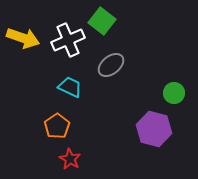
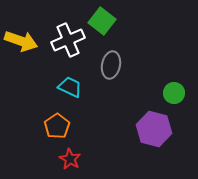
yellow arrow: moved 2 px left, 3 px down
gray ellipse: rotated 40 degrees counterclockwise
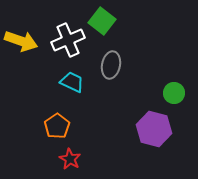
cyan trapezoid: moved 2 px right, 5 px up
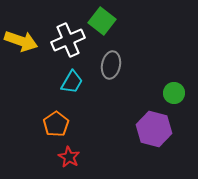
cyan trapezoid: rotated 95 degrees clockwise
orange pentagon: moved 1 px left, 2 px up
red star: moved 1 px left, 2 px up
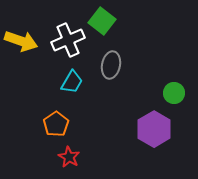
purple hexagon: rotated 16 degrees clockwise
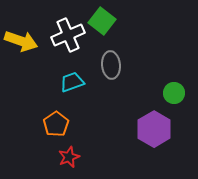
white cross: moved 5 px up
gray ellipse: rotated 16 degrees counterclockwise
cyan trapezoid: rotated 140 degrees counterclockwise
red star: rotated 20 degrees clockwise
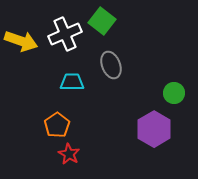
white cross: moved 3 px left, 1 px up
gray ellipse: rotated 16 degrees counterclockwise
cyan trapezoid: rotated 20 degrees clockwise
orange pentagon: moved 1 px right, 1 px down
red star: moved 3 px up; rotated 20 degrees counterclockwise
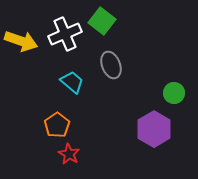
cyan trapezoid: rotated 40 degrees clockwise
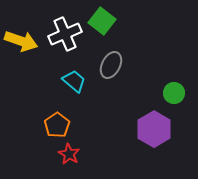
gray ellipse: rotated 48 degrees clockwise
cyan trapezoid: moved 2 px right, 1 px up
